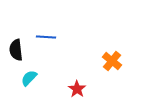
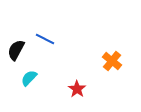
blue line: moved 1 px left, 2 px down; rotated 24 degrees clockwise
black semicircle: rotated 35 degrees clockwise
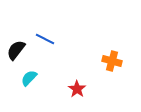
black semicircle: rotated 10 degrees clockwise
orange cross: rotated 24 degrees counterclockwise
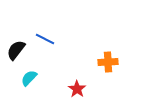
orange cross: moved 4 px left, 1 px down; rotated 18 degrees counterclockwise
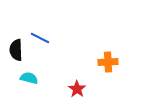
blue line: moved 5 px left, 1 px up
black semicircle: rotated 40 degrees counterclockwise
cyan semicircle: rotated 60 degrees clockwise
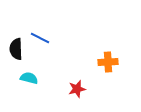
black semicircle: moved 1 px up
red star: rotated 24 degrees clockwise
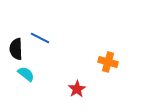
orange cross: rotated 18 degrees clockwise
cyan semicircle: moved 3 px left, 4 px up; rotated 24 degrees clockwise
red star: rotated 18 degrees counterclockwise
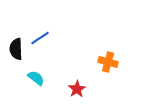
blue line: rotated 60 degrees counterclockwise
cyan semicircle: moved 10 px right, 4 px down
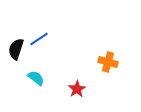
blue line: moved 1 px left, 1 px down
black semicircle: rotated 20 degrees clockwise
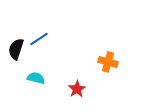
cyan semicircle: rotated 24 degrees counterclockwise
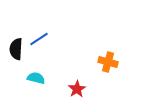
black semicircle: rotated 15 degrees counterclockwise
